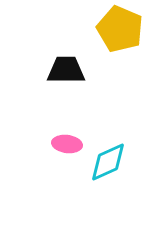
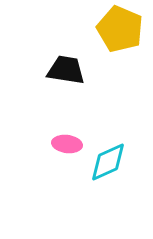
black trapezoid: rotated 9 degrees clockwise
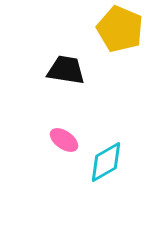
pink ellipse: moved 3 px left, 4 px up; rotated 28 degrees clockwise
cyan diamond: moved 2 px left; rotated 6 degrees counterclockwise
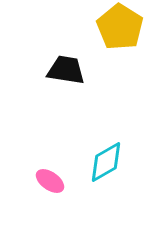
yellow pentagon: moved 2 px up; rotated 9 degrees clockwise
pink ellipse: moved 14 px left, 41 px down
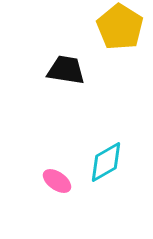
pink ellipse: moved 7 px right
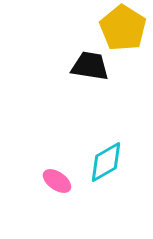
yellow pentagon: moved 3 px right, 1 px down
black trapezoid: moved 24 px right, 4 px up
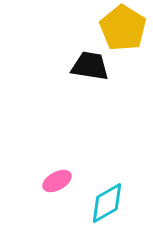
cyan diamond: moved 1 px right, 41 px down
pink ellipse: rotated 64 degrees counterclockwise
